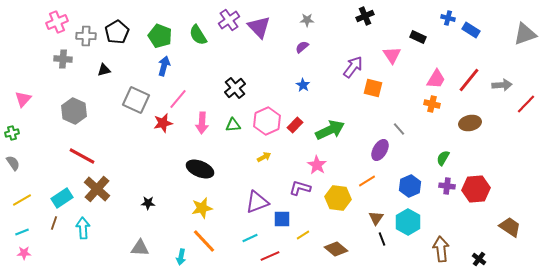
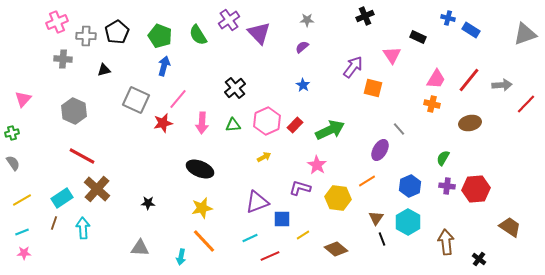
purple triangle at (259, 27): moved 6 px down
brown arrow at (441, 249): moved 5 px right, 7 px up
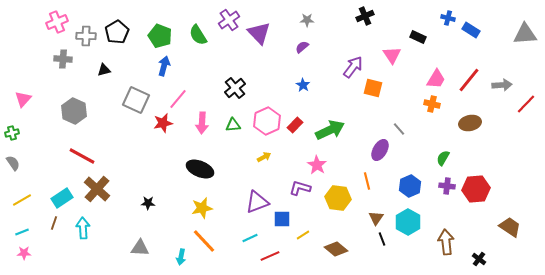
gray triangle at (525, 34): rotated 15 degrees clockwise
orange line at (367, 181): rotated 72 degrees counterclockwise
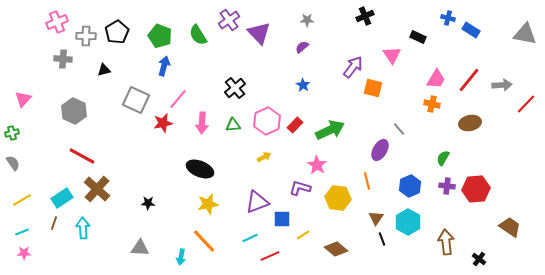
gray triangle at (525, 34): rotated 15 degrees clockwise
yellow star at (202, 208): moved 6 px right, 4 px up
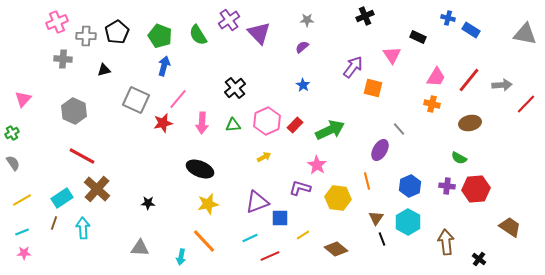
pink trapezoid at (436, 79): moved 2 px up
green cross at (12, 133): rotated 16 degrees counterclockwise
green semicircle at (443, 158): moved 16 px right; rotated 91 degrees counterclockwise
blue square at (282, 219): moved 2 px left, 1 px up
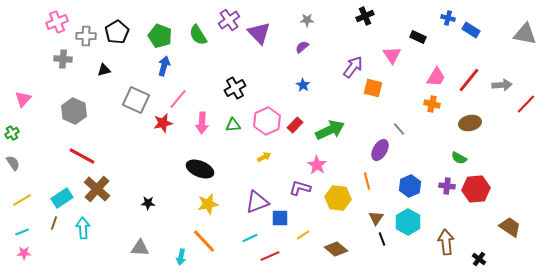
black cross at (235, 88): rotated 10 degrees clockwise
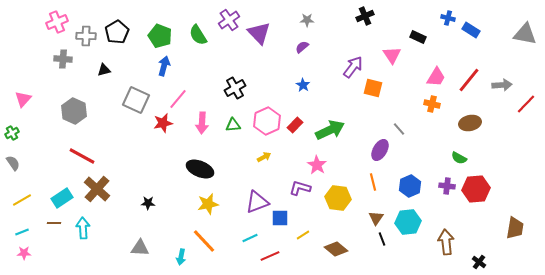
orange line at (367, 181): moved 6 px right, 1 px down
cyan hexagon at (408, 222): rotated 25 degrees clockwise
brown line at (54, 223): rotated 72 degrees clockwise
brown trapezoid at (510, 227): moved 5 px right, 1 px down; rotated 65 degrees clockwise
black cross at (479, 259): moved 3 px down
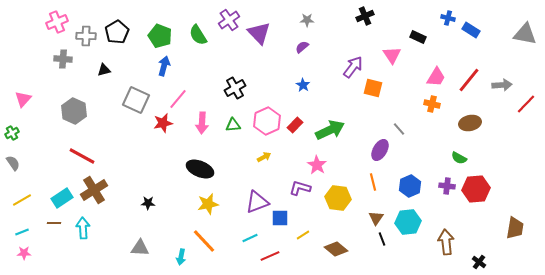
brown cross at (97, 189): moved 3 px left, 1 px down; rotated 16 degrees clockwise
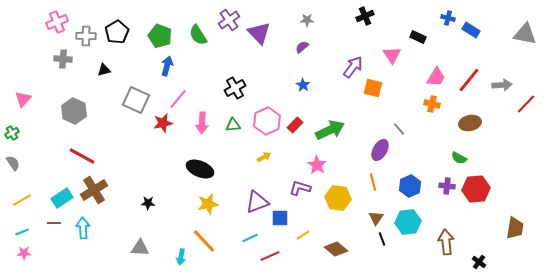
blue arrow at (164, 66): moved 3 px right
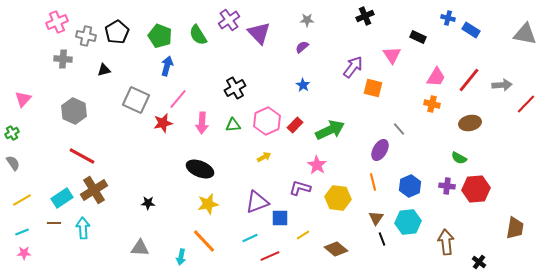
gray cross at (86, 36): rotated 12 degrees clockwise
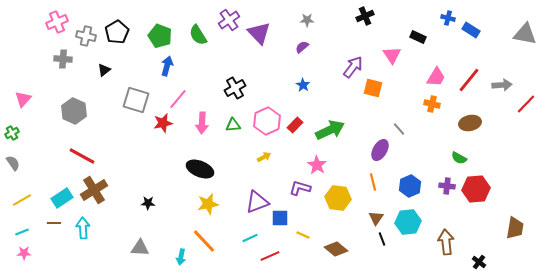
black triangle at (104, 70): rotated 24 degrees counterclockwise
gray square at (136, 100): rotated 8 degrees counterclockwise
yellow line at (303, 235): rotated 56 degrees clockwise
